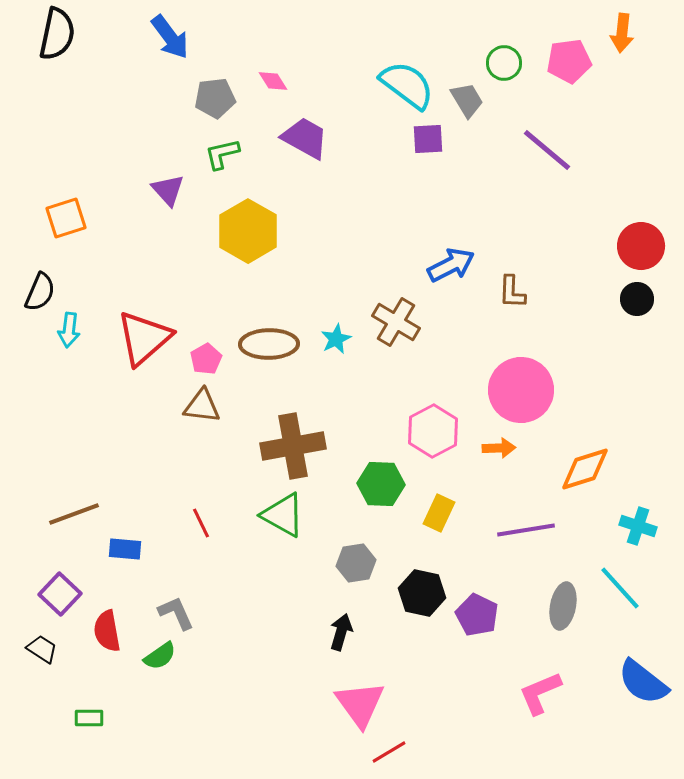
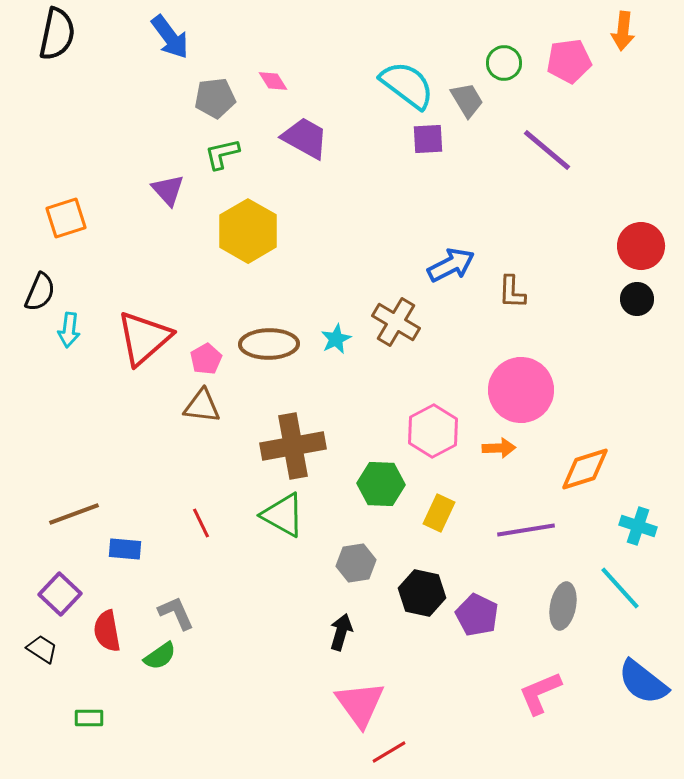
orange arrow at (622, 33): moved 1 px right, 2 px up
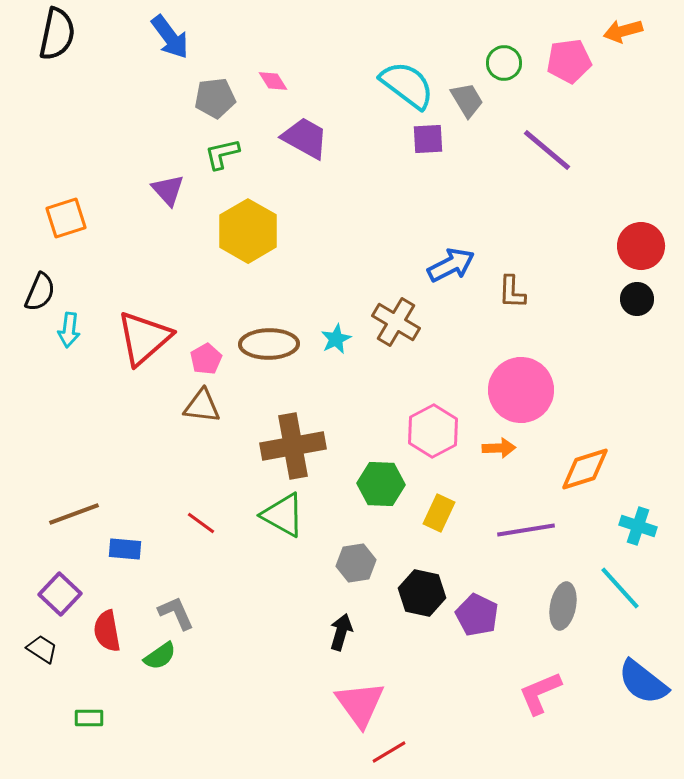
orange arrow at (623, 31): rotated 69 degrees clockwise
red line at (201, 523): rotated 28 degrees counterclockwise
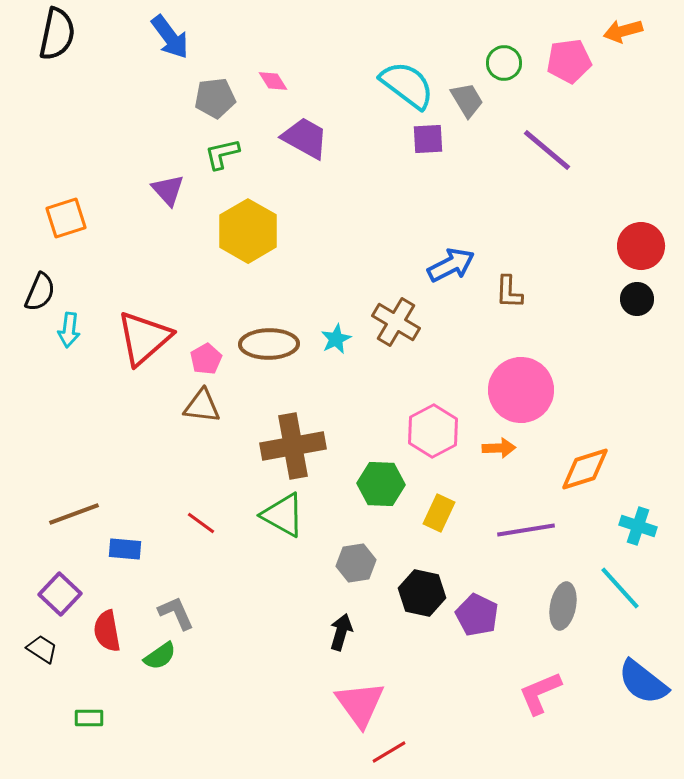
brown L-shape at (512, 292): moved 3 px left
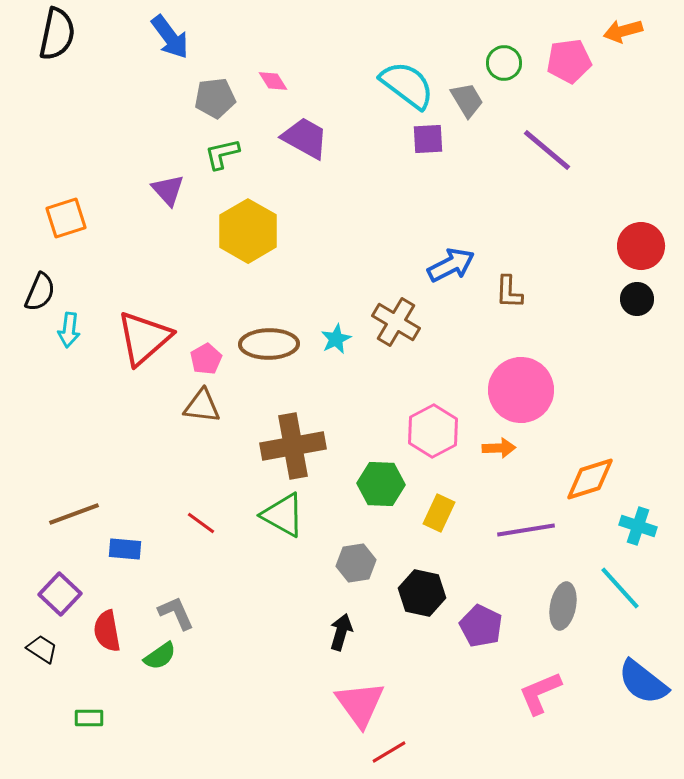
orange diamond at (585, 469): moved 5 px right, 10 px down
purple pentagon at (477, 615): moved 4 px right, 11 px down
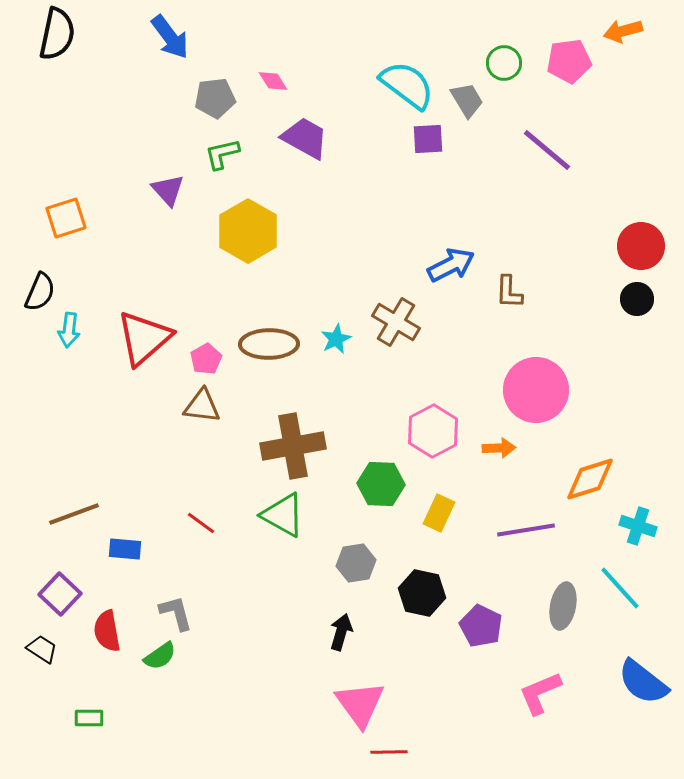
pink circle at (521, 390): moved 15 px right
gray L-shape at (176, 613): rotated 9 degrees clockwise
red line at (389, 752): rotated 30 degrees clockwise
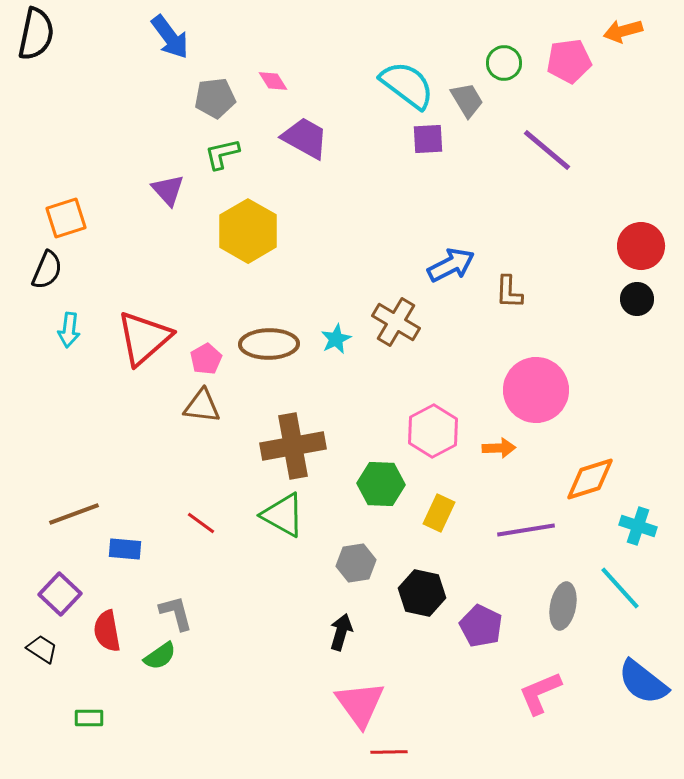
black semicircle at (57, 34): moved 21 px left
black semicircle at (40, 292): moved 7 px right, 22 px up
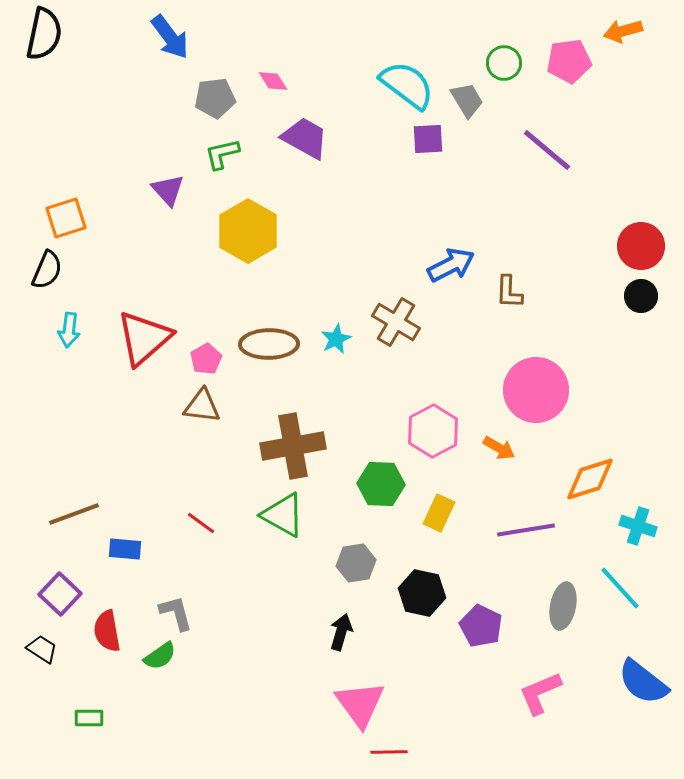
black semicircle at (36, 34): moved 8 px right
black circle at (637, 299): moved 4 px right, 3 px up
orange arrow at (499, 448): rotated 32 degrees clockwise
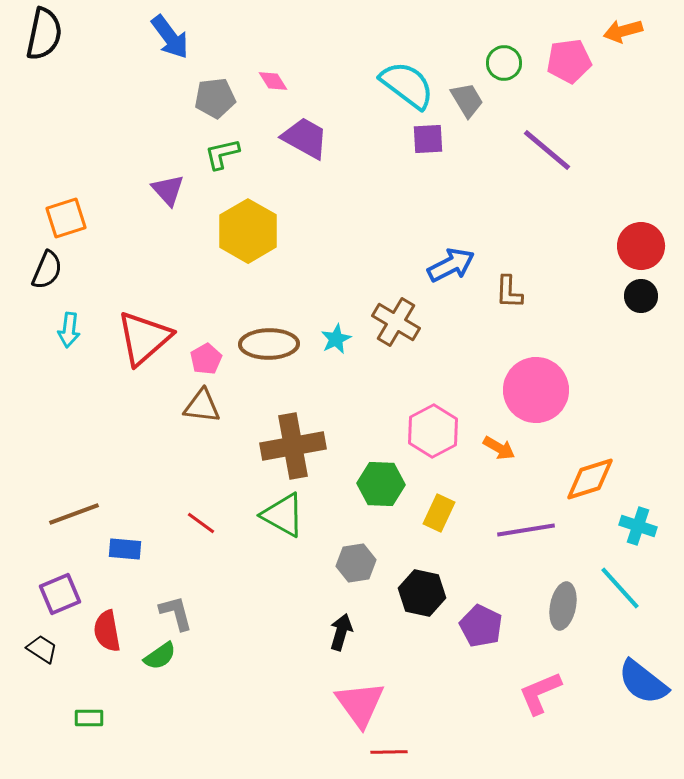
purple square at (60, 594): rotated 24 degrees clockwise
